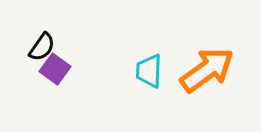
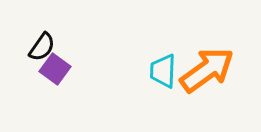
cyan trapezoid: moved 14 px right
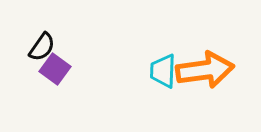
orange arrow: moved 2 px left; rotated 28 degrees clockwise
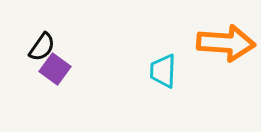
orange arrow: moved 21 px right, 27 px up; rotated 12 degrees clockwise
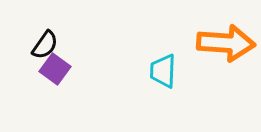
black semicircle: moved 3 px right, 2 px up
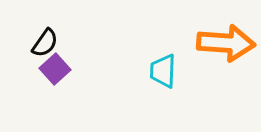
black semicircle: moved 2 px up
purple square: rotated 12 degrees clockwise
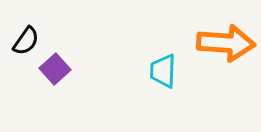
black semicircle: moved 19 px left, 2 px up
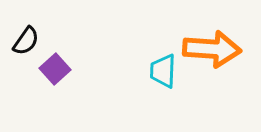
orange arrow: moved 14 px left, 6 px down
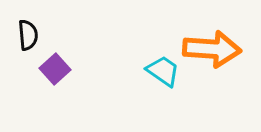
black semicircle: moved 2 px right, 6 px up; rotated 40 degrees counterclockwise
cyan trapezoid: rotated 123 degrees clockwise
